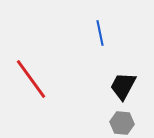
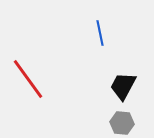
red line: moved 3 px left
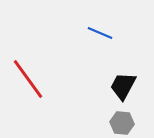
blue line: rotated 55 degrees counterclockwise
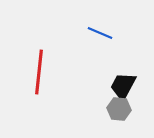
red line: moved 11 px right, 7 px up; rotated 42 degrees clockwise
gray hexagon: moved 3 px left, 14 px up
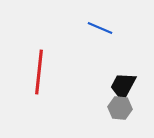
blue line: moved 5 px up
gray hexagon: moved 1 px right, 1 px up
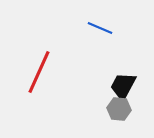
red line: rotated 18 degrees clockwise
gray hexagon: moved 1 px left, 1 px down
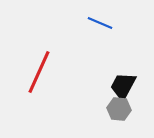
blue line: moved 5 px up
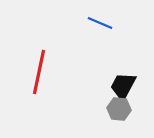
red line: rotated 12 degrees counterclockwise
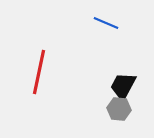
blue line: moved 6 px right
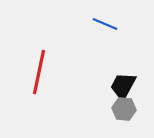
blue line: moved 1 px left, 1 px down
gray hexagon: moved 5 px right
